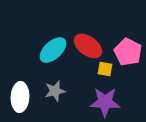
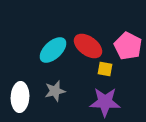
pink pentagon: moved 6 px up
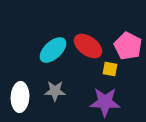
yellow square: moved 5 px right
gray star: rotated 15 degrees clockwise
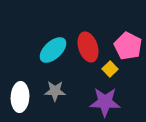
red ellipse: moved 1 px down; rotated 36 degrees clockwise
yellow square: rotated 35 degrees clockwise
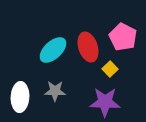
pink pentagon: moved 5 px left, 9 px up
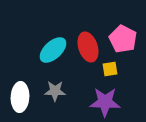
pink pentagon: moved 2 px down
yellow square: rotated 35 degrees clockwise
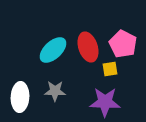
pink pentagon: moved 5 px down
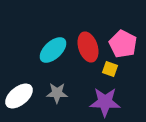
yellow square: rotated 28 degrees clockwise
gray star: moved 2 px right, 2 px down
white ellipse: moved 1 px left, 1 px up; rotated 48 degrees clockwise
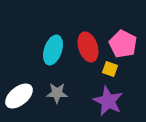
cyan ellipse: rotated 28 degrees counterclockwise
purple star: moved 3 px right, 1 px up; rotated 24 degrees clockwise
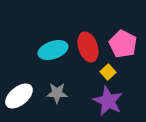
cyan ellipse: rotated 52 degrees clockwise
yellow square: moved 2 px left, 3 px down; rotated 28 degrees clockwise
